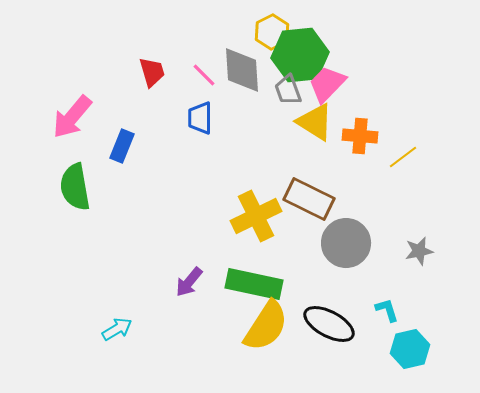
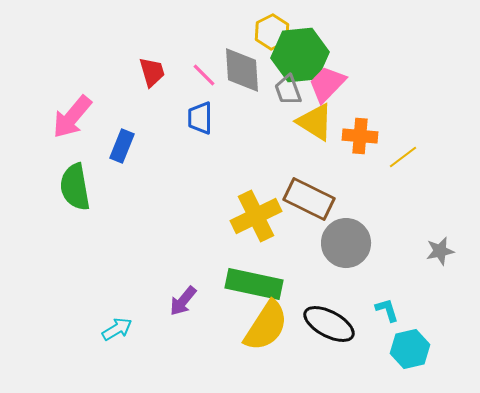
gray star: moved 21 px right
purple arrow: moved 6 px left, 19 px down
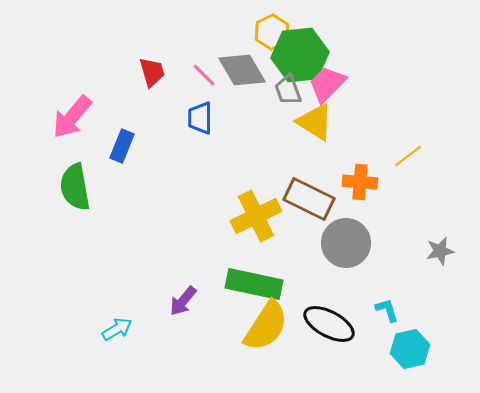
gray diamond: rotated 27 degrees counterclockwise
orange cross: moved 46 px down
yellow line: moved 5 px right, 1 px up
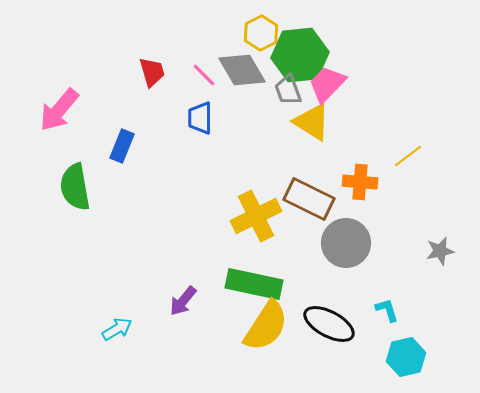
yellow hexagon: moved 11 px left, 1 px down
pink arrow: moved 13 px left, 7 px up
yellow triangle: moved 3 px left
cyan hexagon: moved 4 px left, 8 px down
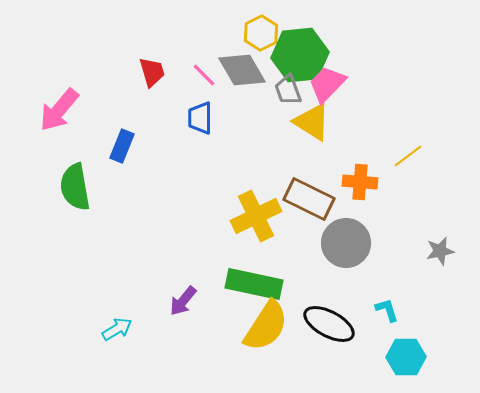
cyan hexagon: rotated 12 degrees clockwise
